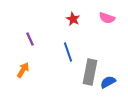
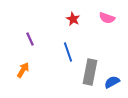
blue semicircle: moved 4 px right
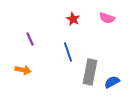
orange arrow: rotated 70 degrees clockwise
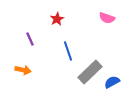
red star: moved 16 px left; rotated 16 degrees clockwise
blue line: moved 1 px up
gray rectangle: rotated 35 degrees clockwise
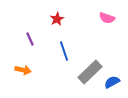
blue line: moved 4 px left
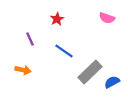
blue line: rotated 36 degrees counterclockwise
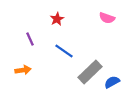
orange arrow: rotated 21 degrees counterclockwise
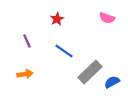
purple line: moved 3 px left, 2 px down
orange arrow: moved 2 px right, 4 px down
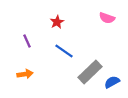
red star: moved 3 px down
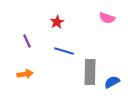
blue line: rotated 18 degrees counterclockwise
gray rectangle: rotated 45 degrees counterclockwise
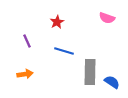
blue semicircle: rotated 63 degrees clockwise
